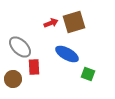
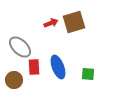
blue ellipse: moved 9 px left, 13 px down; rotated 40 degrees clockwise
green square: rotated 16 degrees counterclockwise
brown circle: moved 1 px right, 1 px down
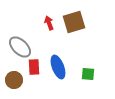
red arrow: moved 2 px left; rotated 88 degrees counterclockwise
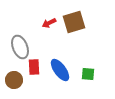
red arrow: rotated 96 degrees counterclockwise
gray ellipse: rotated 25 degrees clockwise
blue ellipse: moved 2 px right, 3 px down; rotated 15 degrees counterclockwise
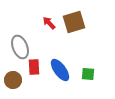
red arrow: rotated 72 degrees clockwise
brown circle: moved 1 px left
